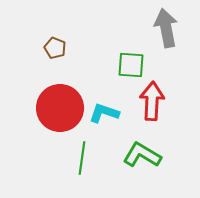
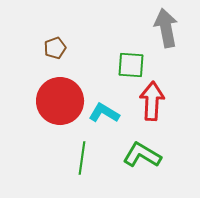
brown pentagon: rotated 30 degrees clockwise
red circle: moved 7 px up
cyan L-shape: rotated 12 degrees clockwise
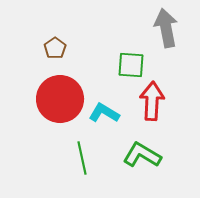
brown pentagon: rotated 15 degrees counterclockwise
red circle: moved 2 px up
green line: rotated 20 degrees counterclockwise
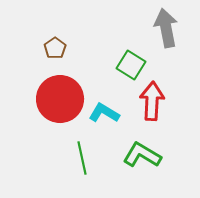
green square: rotated 28 degrees clockwise
